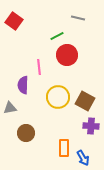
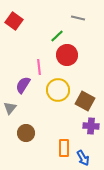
green line: rotated 16 degrees counterclockwise
purple semicircle: rotated 30 degrees clockwise
yellow circle: moved 7 px up
gray triangle: rotated 40 degrees counterclockwise
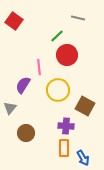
brown square: moved 5 px down
purple cross: moved 25 px left
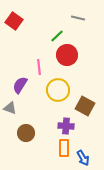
purple semicircle: moved 3 px left
gray triangle: rotated 48 degrees counterclockwise
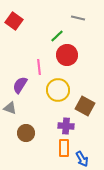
blue arrow: moved 1 px left, 1 px down
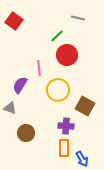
pink line: moved 1 px down
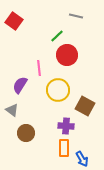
gray line: moved 2 px left, 2 px up
gray triangle: moved 2 px right, 2 px down; rotated 16 degrees clockwise
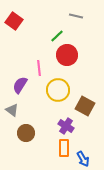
purple cross: rotated 28 degrees clockwise
blue arrow: moved 1 px right
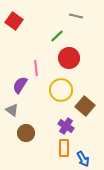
red circle: moved 2 px right, 3 px down
pink line: moved 3 px left
yellow circle: moved 3 px right
brown square: rotated 12 degrees clockwise
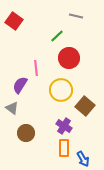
gray triangle: moved 2 px up
purple cross: moved 2 px left
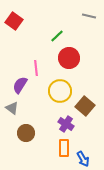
gray line: moved 13 px right
yellow circle: moved 1 px left, 1 px down
purple cross: moved 2 px right, 2 px up
